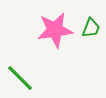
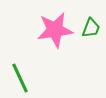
green line: rotated 20 degrees clockwise
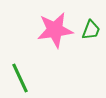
green trapezoid: moved 2 px down
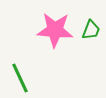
pink star: rotated 12 degrees clockwise
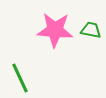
green trapezoid: rotated 100 degrees counterclockwise
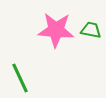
pink star: moved 1 px right
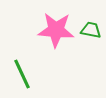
green line: moved 2 px right, 4 px up
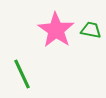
pink star: rotated 30 degrees clockwise
